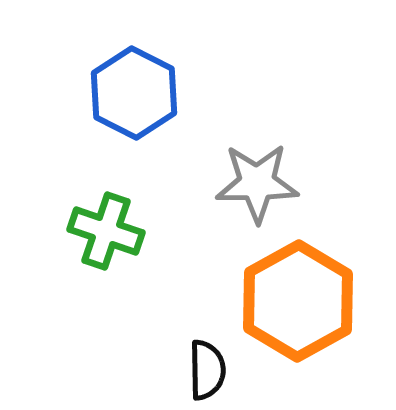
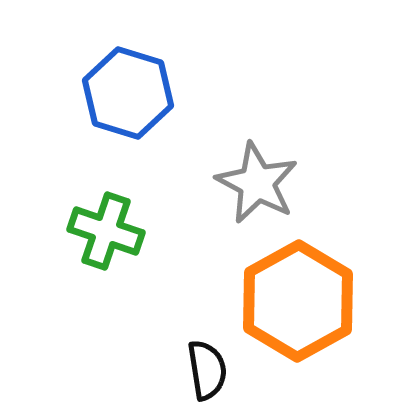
blue hexagon: moved 6 px left; rotated 10 degrees counterclockwise
gray star: rotated 28 degrees clockwise
black semicircle: rotated 8 degrees counterclockwise
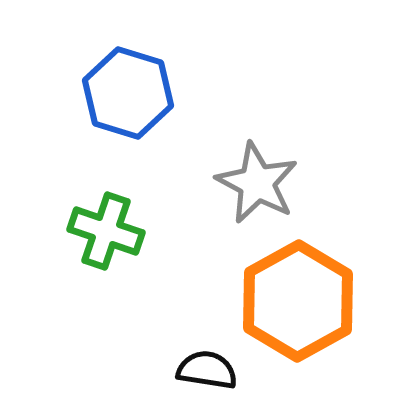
black semicircle: rotated 72 degrees counterclockwise
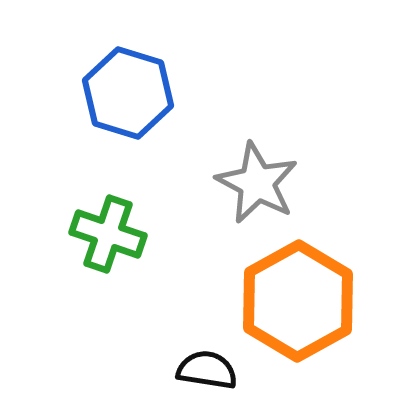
green cross: moved 2 px right, 3 px down
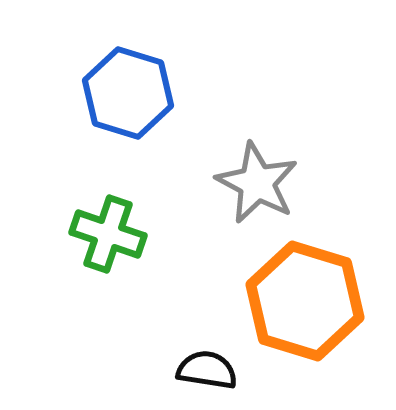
orange hexagon: moved 7 px right; rotated 14 degrees counterclockwise
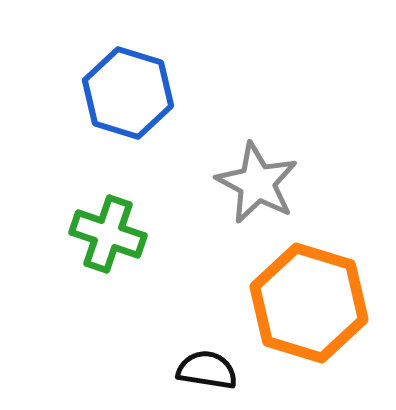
orange hexagon: moved 4 px right, 2 px down
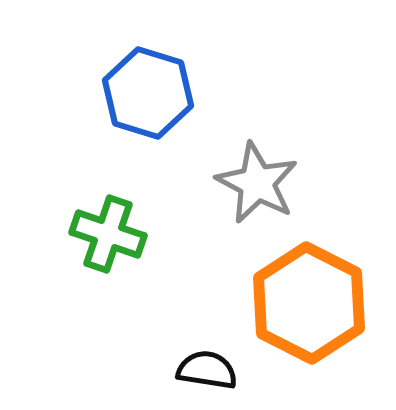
blue hexagon: moved 20 px right
orange hexagon: rotated 10 degrees clockwise
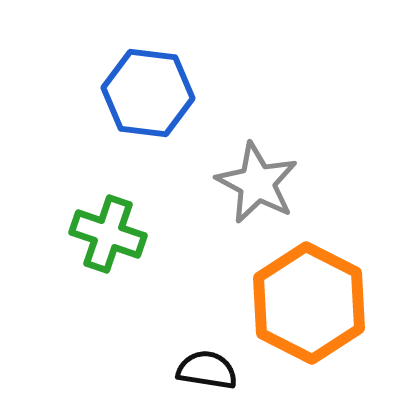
blue hexagon: rotated 10 degrees counterclockwise
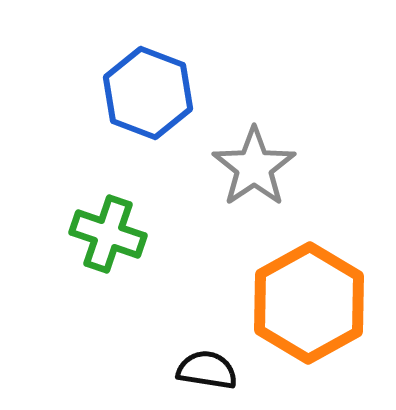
blue hexagon: rotated 14 degrees clockwise
gray star: moved 3 px left, 16 px up; rotated 10 degrees clockwise
orange hexagon: rotated 4 degrees clockwise
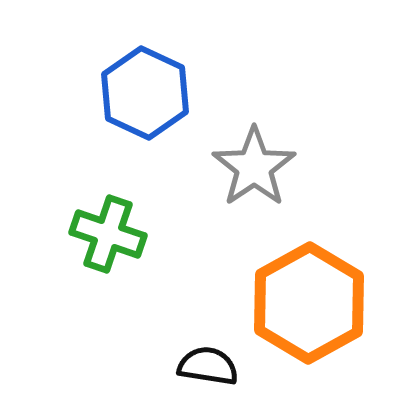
blue hexagon: moved 3 px left; rotated 4 degrees clockwise
black semicircle: moved 1 px right, 4 px up
